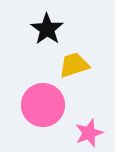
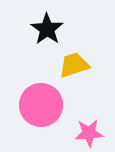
pink circle: moved 2 px left
pink star: rotated 16 degrees clockwise
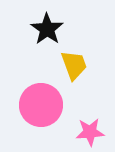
yellow trapezoid: rotated 88 degrees clockwise
pink star: moved 1 px right, 1 px up
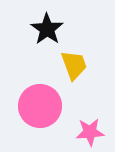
pink circle: moved 1 px left, 1 px down
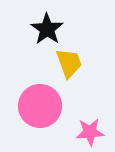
yellow trapezoid: moved 5 px left, 2 px up
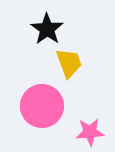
pink circle: moved 2 px right
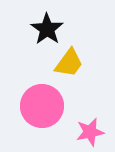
yellow trapezoid: rotated 56 degrees clockwise
pink star: rotated 8 degrees counterclockwise
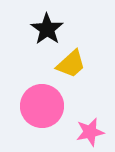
yellow trapezoid: moved 2 px right, 1 px down; rotated 12 degrees clockwise
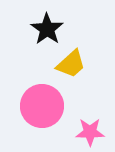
pink star: rotated 12 degrees clockwise
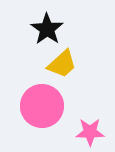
yellow trapezoid: moved 9 px left
